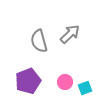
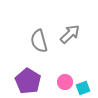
purple pentagon: rotated 20 degrees counterclockwise
cyan square: moved 2 px left
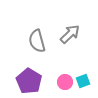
gray semicircle: moved 2 px left
purple pentagon: moved 1 px right
cyan square: moved 7 px up
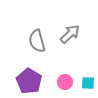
cyan square: moved 5 px right, 2 px down; rotated 24 degrees clockwise
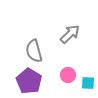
gray semicircle: moved 3 px left, 10 px down
pink circle: moved 3 px right, 7 px up
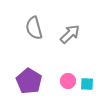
gray semicircle: moved 23 px up
pink circle: moved 6 px down
cyan square: moved 1 px left, 1 px down
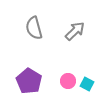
gray arrow: moved 5 px right, 3 px up
cyan square: rotated 24 degrees clockwise
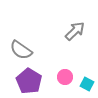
gray semicircle: moved 13 px left, 22 px down; rotated 40 degrees counterclockwise
pink circle: moved 3 px left, 4 px up
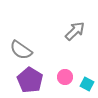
purple pentagon: moved 1 px right, 1 px up
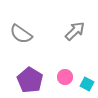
gray semicircle: moved 16 px up
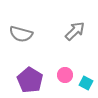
gray semicircle: rotated 20 degrees counterclockwise
pink circle: moved 2 px up
cyan square: moved 1 px left, 1 px up
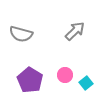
cyan square: rotated 24 degrees clockwise
